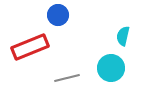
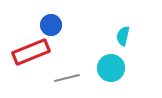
blue circle: moved 7 px left, 10 px down
red rectangle: moved 1 px right, 5 px down
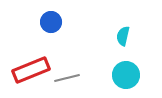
blue circle: moved 3 px up
red rectangle: moved 18 px down
cyan circle: moved 15 px right, 7 px down
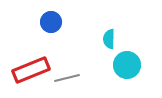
cyan semicircle: moved 14 px left, 3 px down; rotated 12 degrees counterclockwise
cyan circle: moved 1 px right, 10 px up
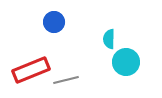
blue circle: moved 3 px right
cyan circle: moved 1 px left, 3 px up
gray line: moved 1 px left, 2 px down
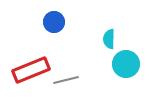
cyan circle: moved 2 px down
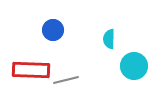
blue circle: moved 1 px left, 8 px down
cyan circle: moved 8 px right, 2 px down
red rectangle: rotated 24 degrees clockwise
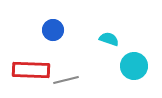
cyan semicircle: rotated 108 degrees clockwise
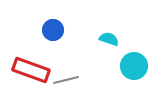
red rectangle: rotated 18 degrees clockwise
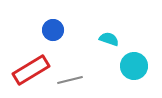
red rectangle: rotated 51 degrees counterclockwise
gray line: moved 4 px right
